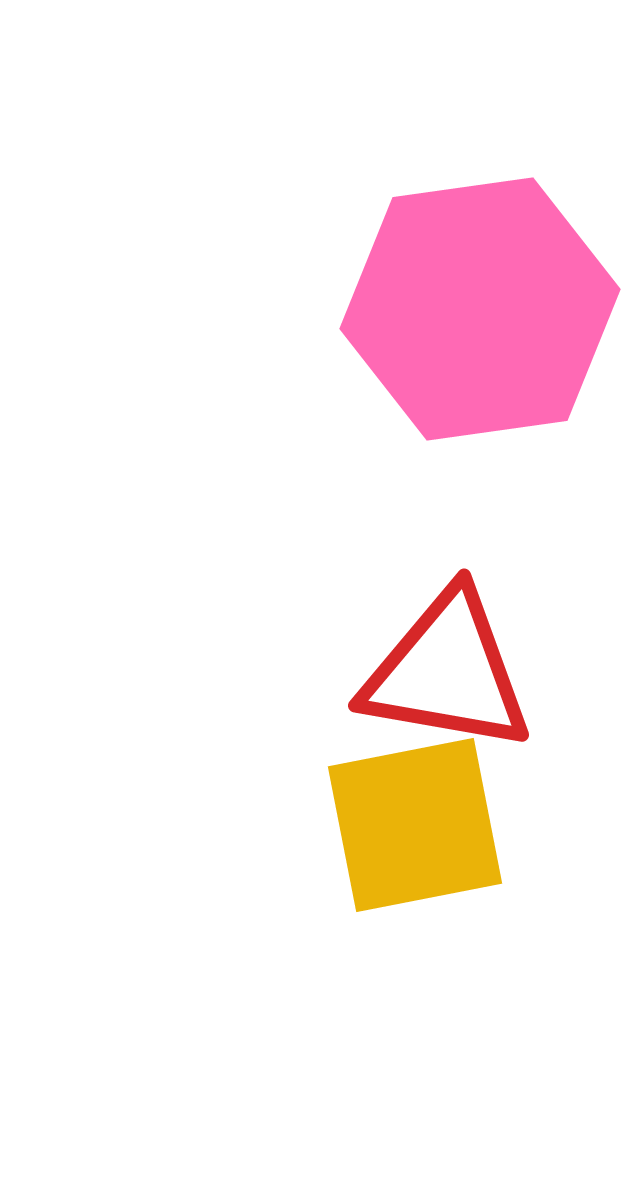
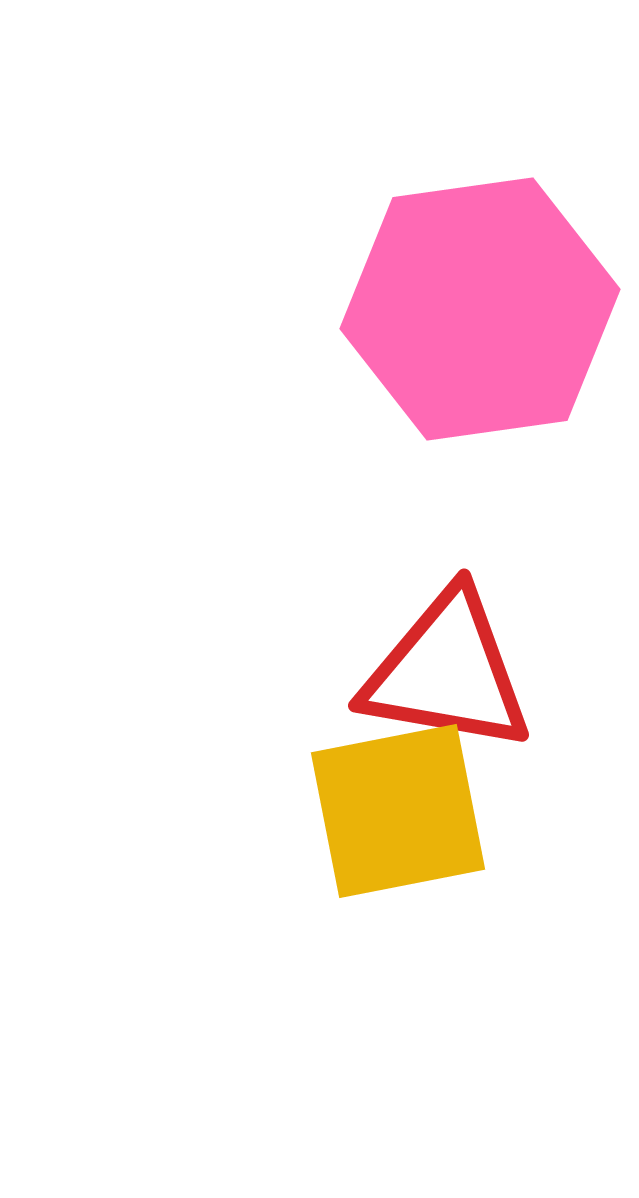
yellow square: moved 17 px left, 14 px up
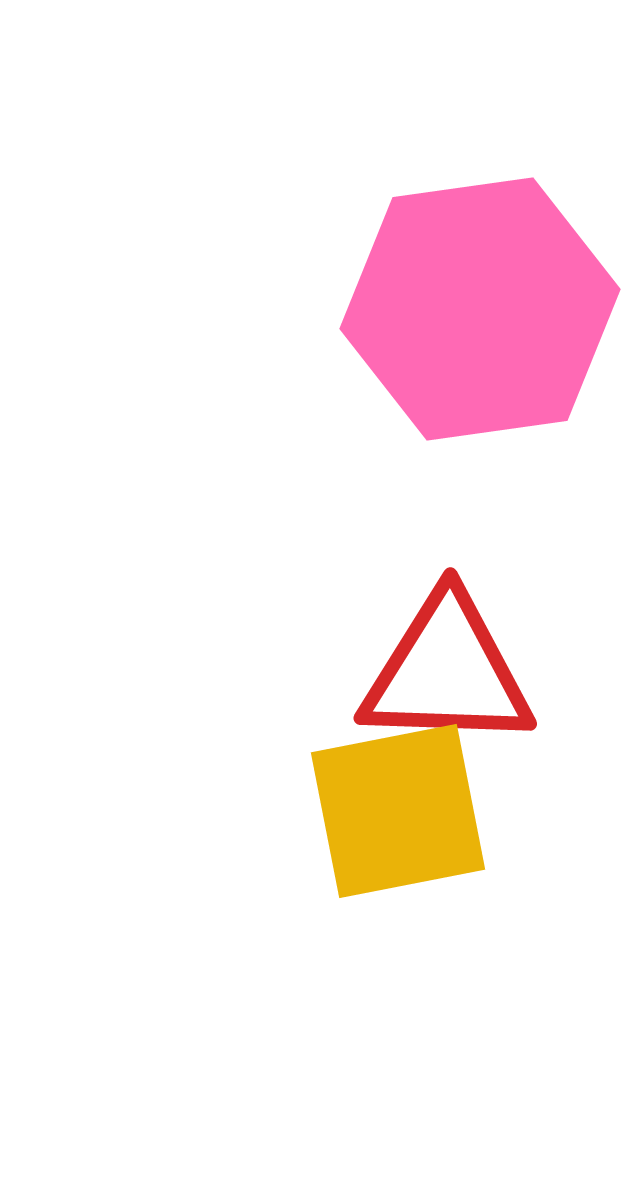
red triangle: rotated 8 degrees counterclockwise
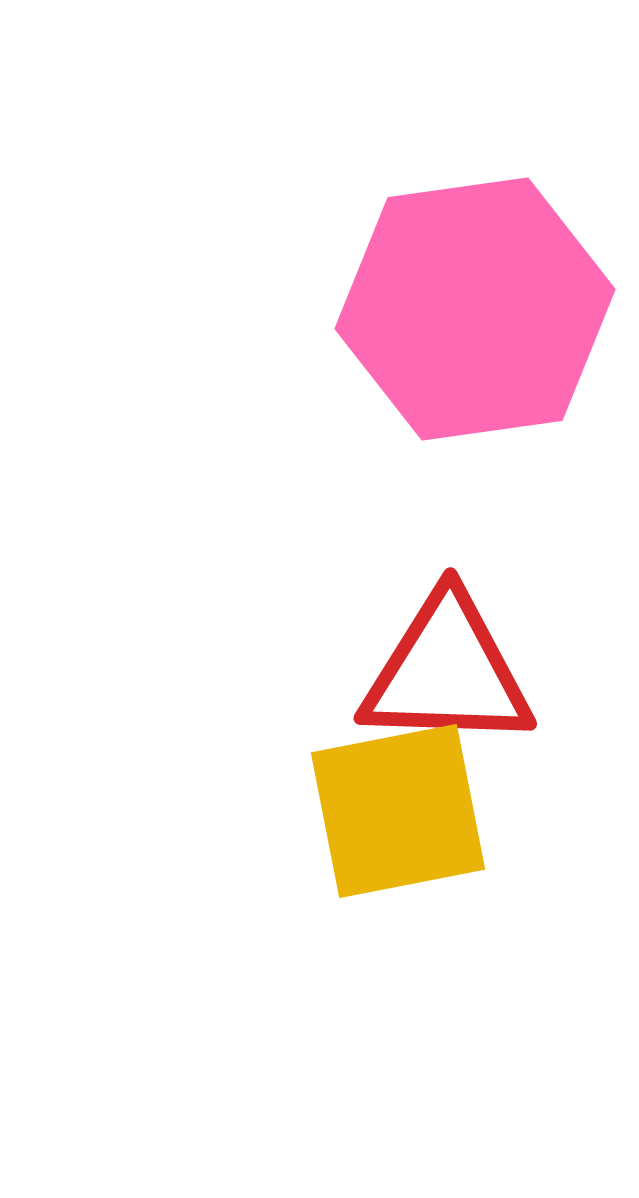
pink hexagon: moved 5 px left
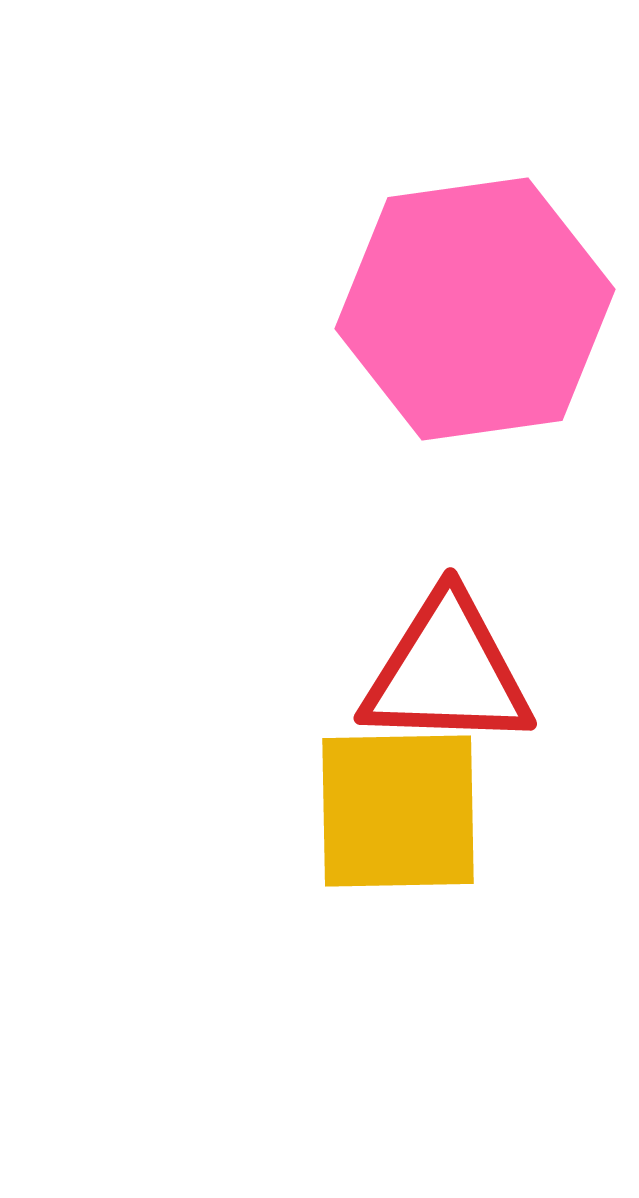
yellow square: rotated 10 degrees clockwise
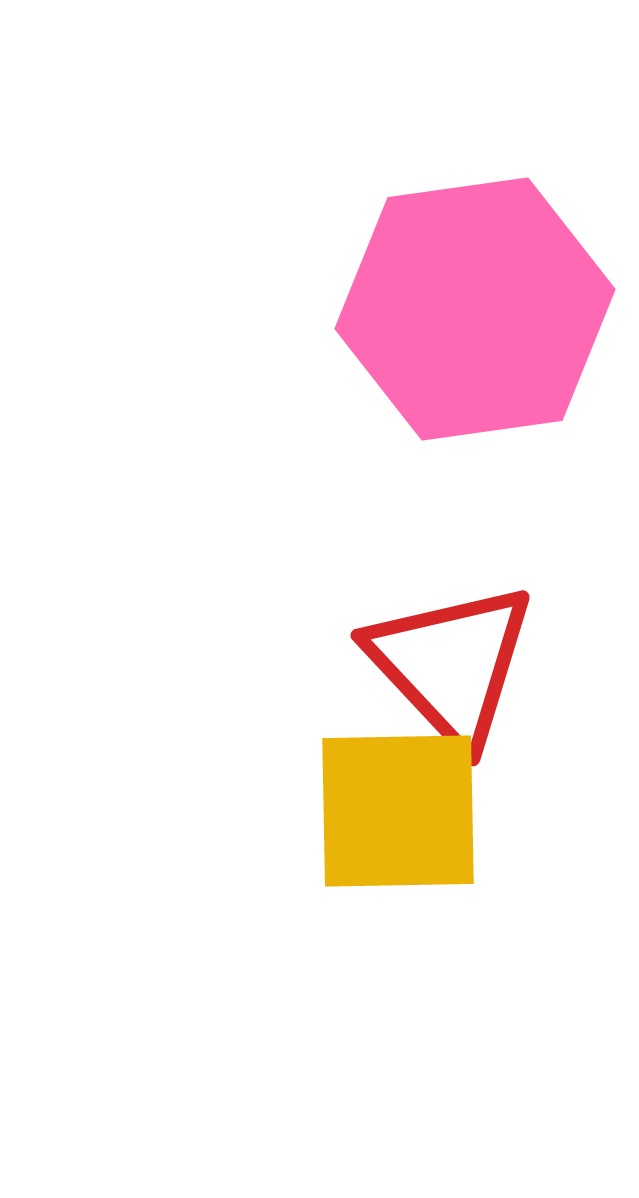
red triangle: moved 4 px right, 8 px up; rotated 45 degrees clockwise
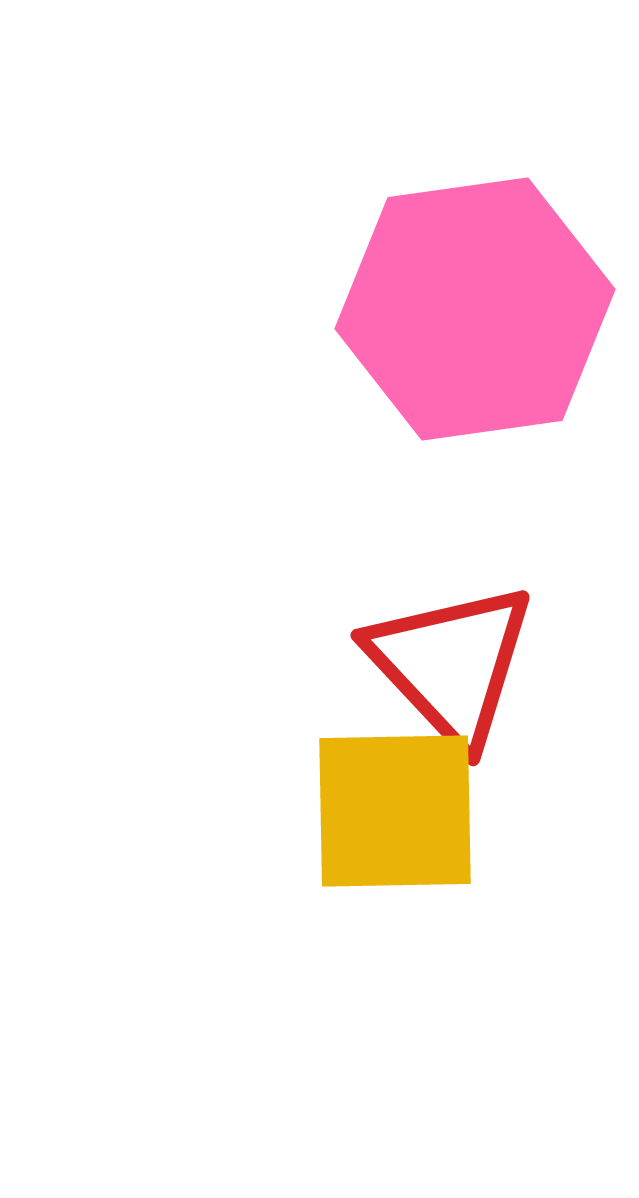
yellow square: moved 3 px left
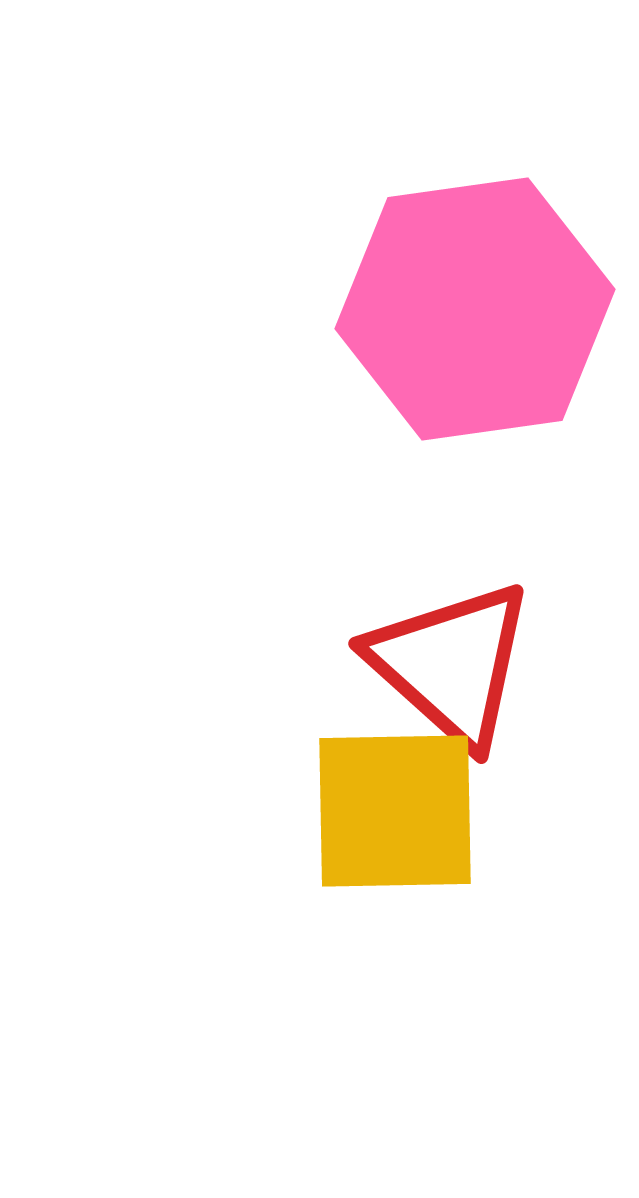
red triangle: rotated 5 degrees counterclockwise
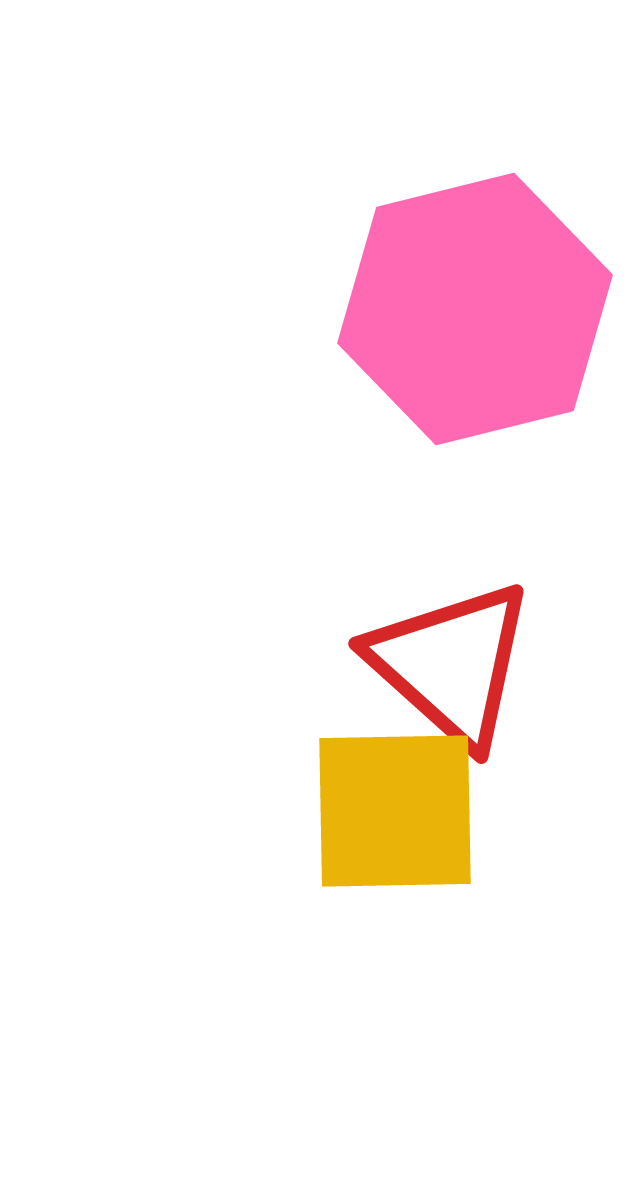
pink hexagon: rotated 6 degrees counterclockwise
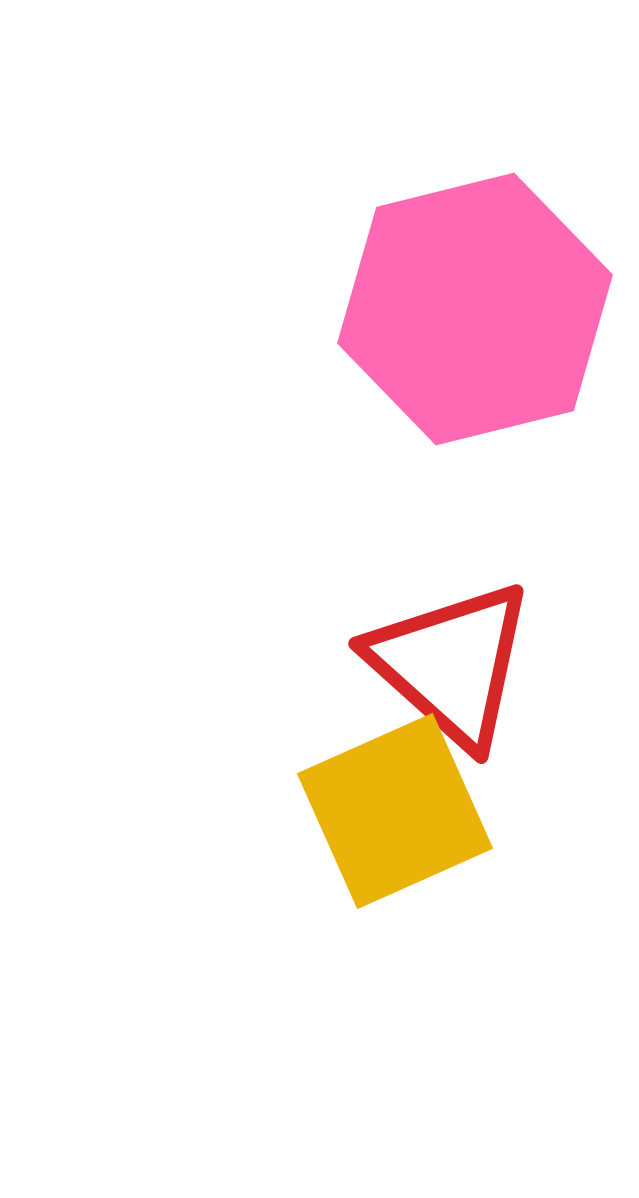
yellow square: rotated 23 degrees counterclockwise
